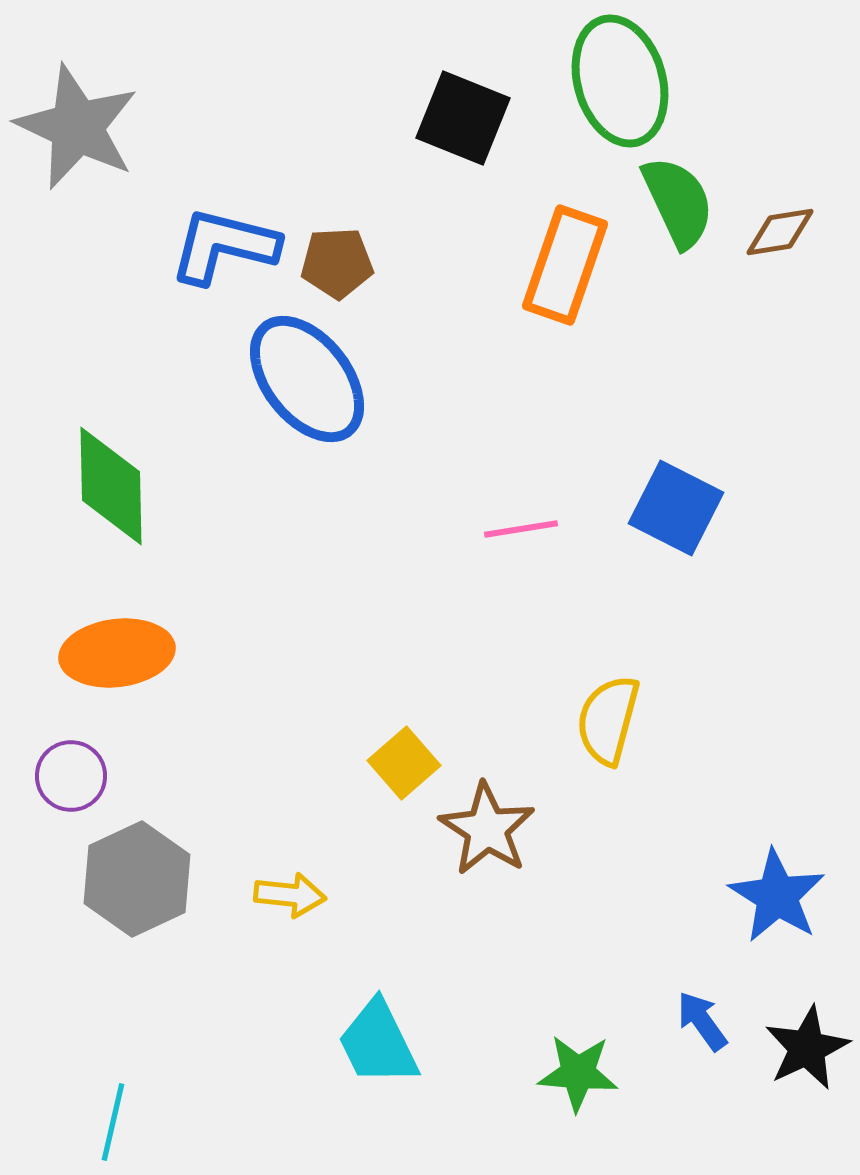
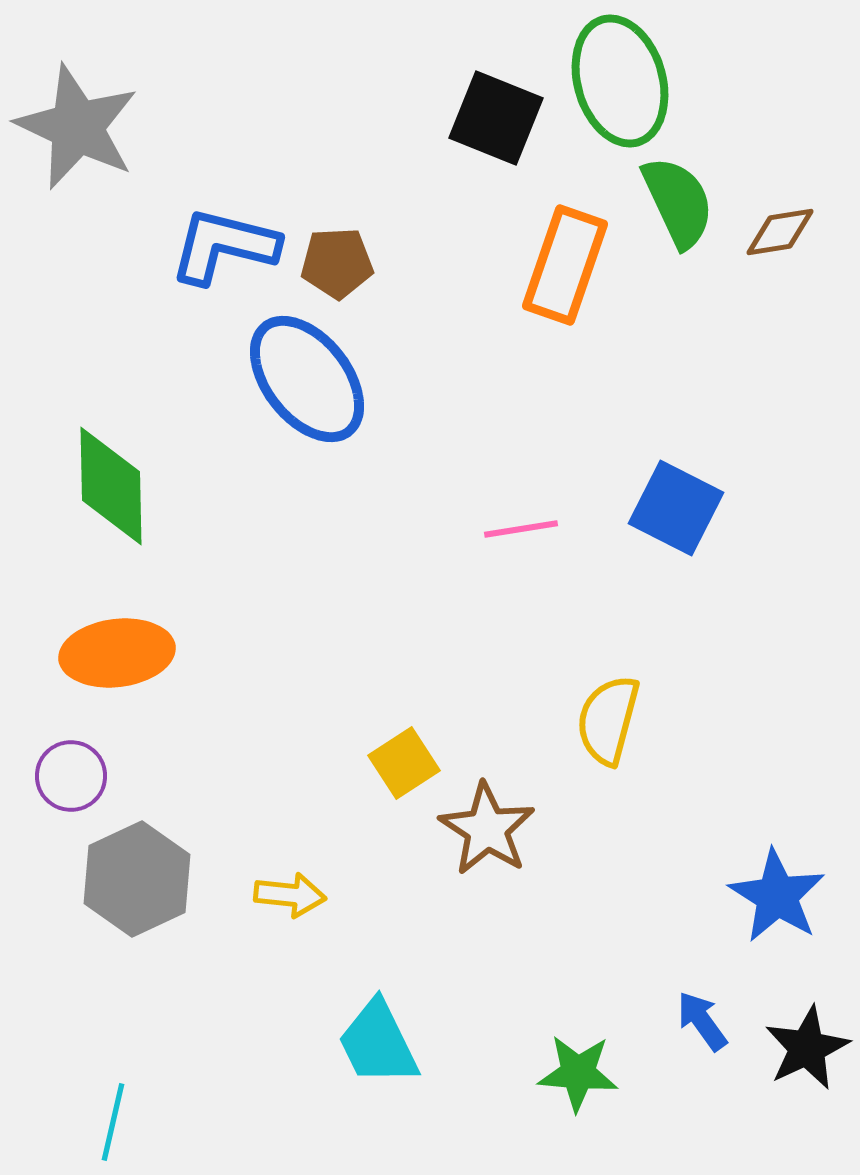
black square: moved 33 px right
yellow square: rotated 8 degrees clockwise
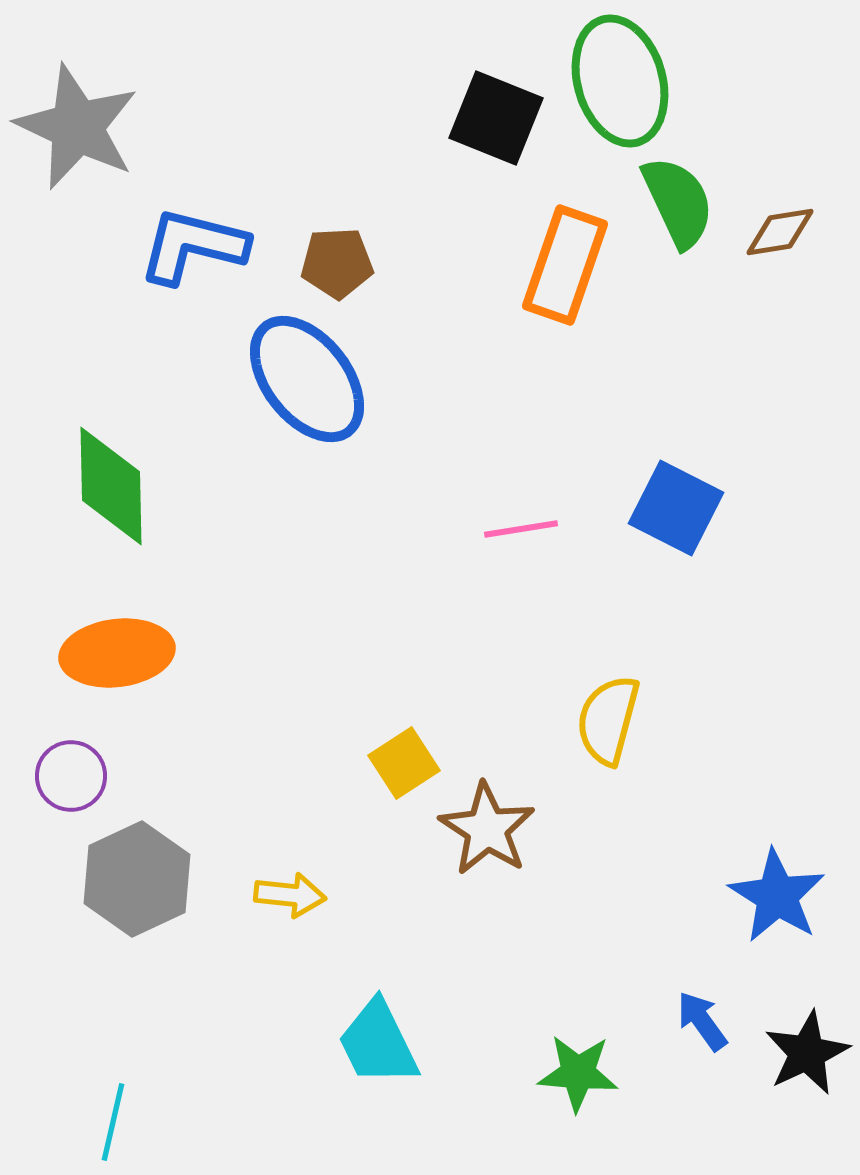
blue L-shape: moved 31 px left
black star: moved 5 px down
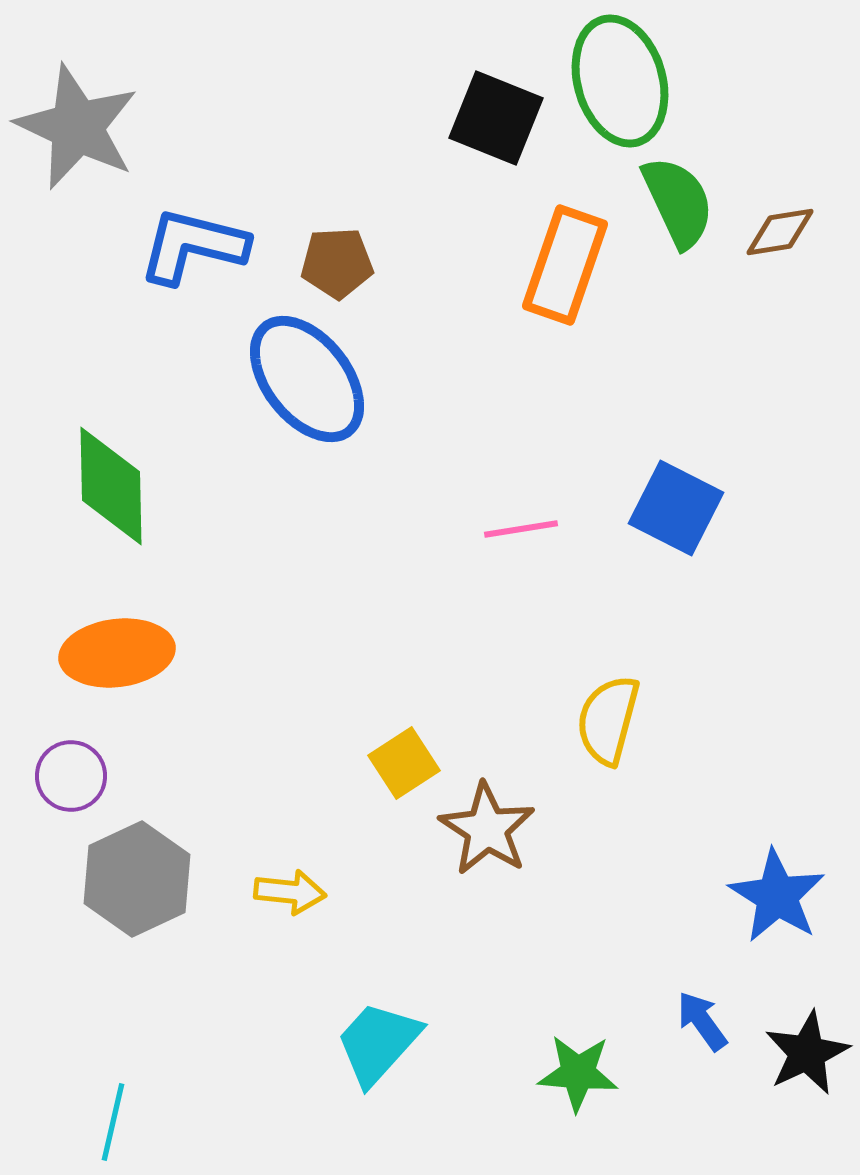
yellow arrow: moved 3 px up
cyan trapezoid: rotated 68 degrees clockwise
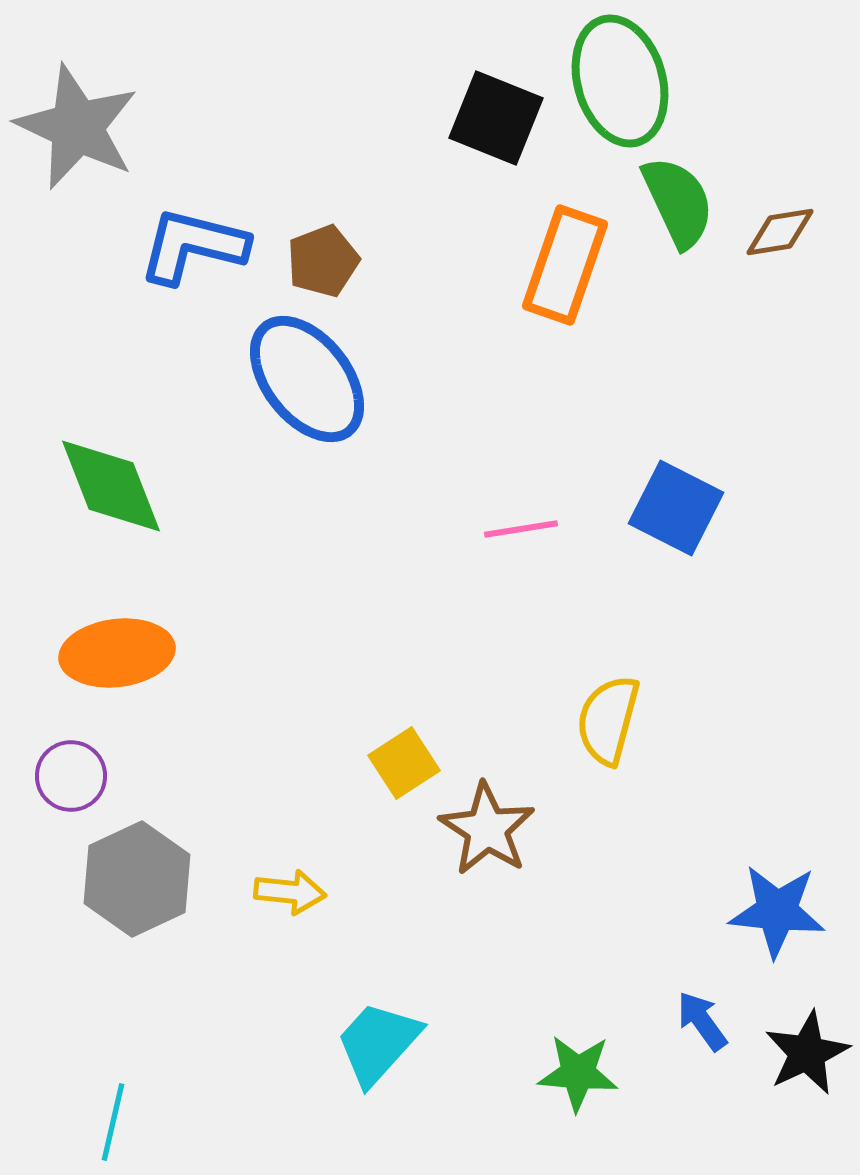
brown pentagon: moved 14 px left, 2 px up; rotated 18 degrees counterclockwise
green diamond: rotated 20 degrees counterclockwise
blue star: moved 15 px down; rotated 26 degrees counterclockwise
